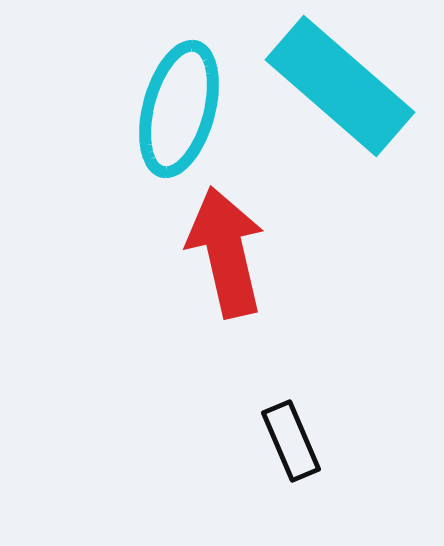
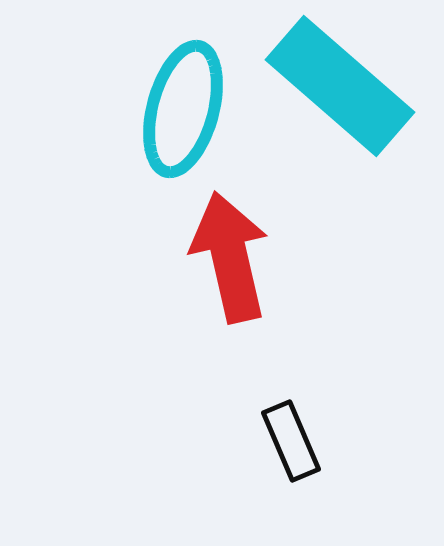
cyan ellipse: moved 4 px right
red arrow: moved 4 px right, 5 px down
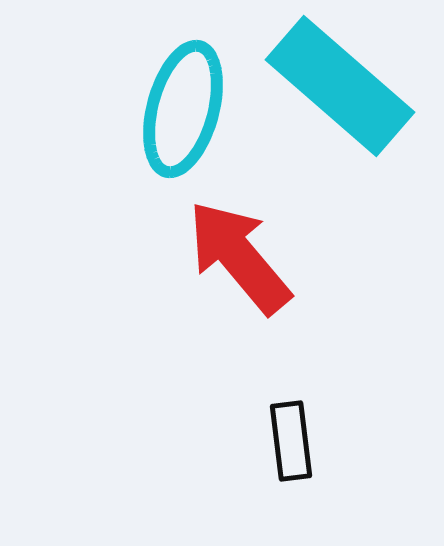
red arrow: moved 9 px right; rotated 27 degrees counterclockwise
black rectangle: rotated 16 degrees clockwise
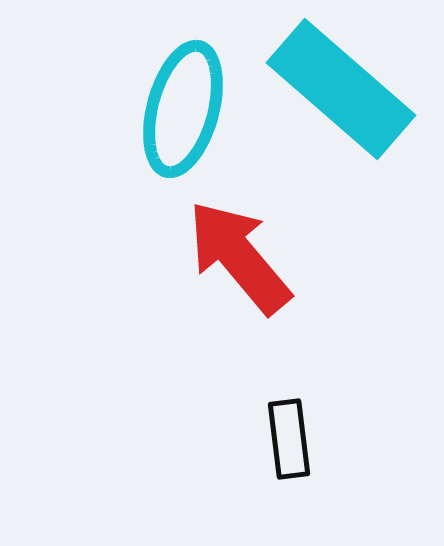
cyan rectangle: moved 1 px right, 3 px down
black rectangle: moved 2 px left, 2 px up
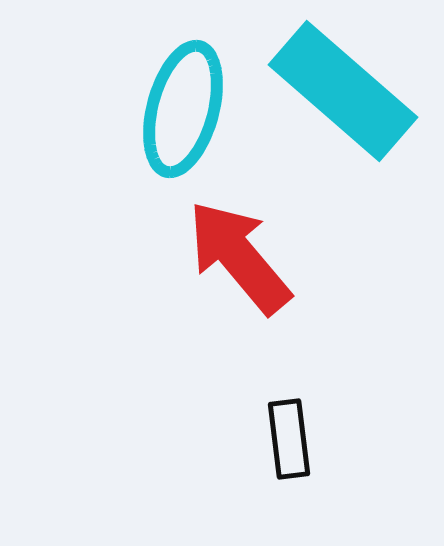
cyan rectangle: moved 2 px right, 2 px down
